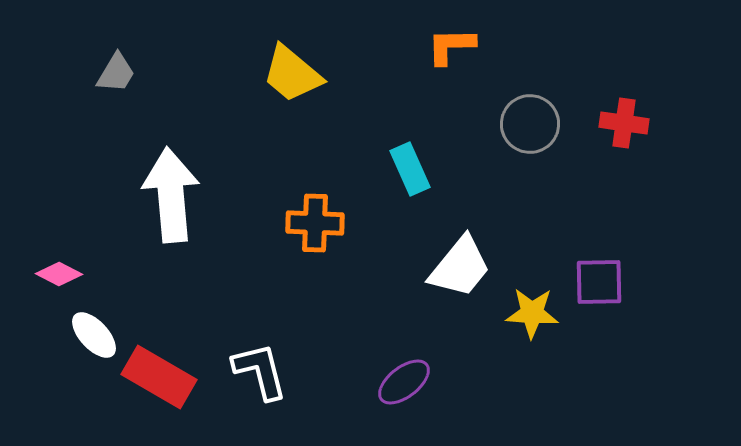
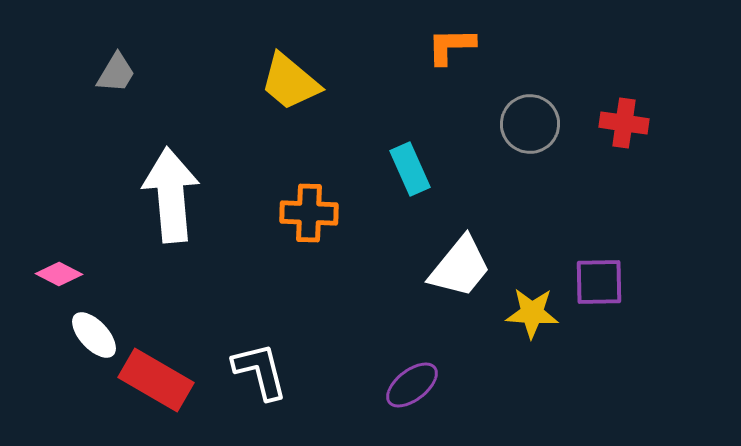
yellow trapezoid: moved 2 px left, 8 px down
orange cross: moved 6 px left, 10 px up
red rectangle: moved 3 px left, 3 px down
purple ellipse: moved 8 px right, 3 px down
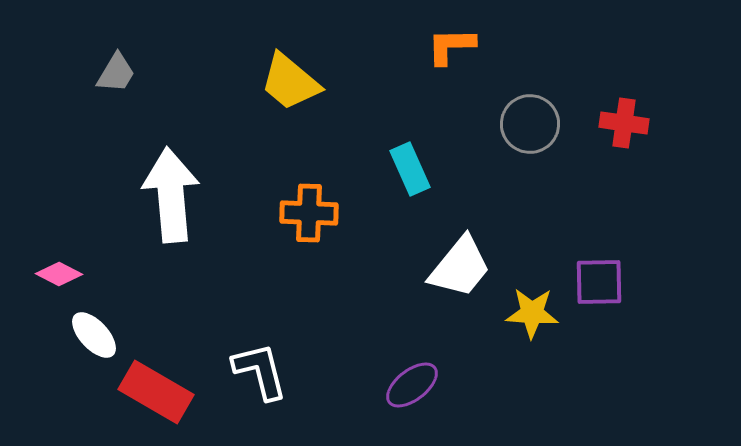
red rectangle: moved 12 px down
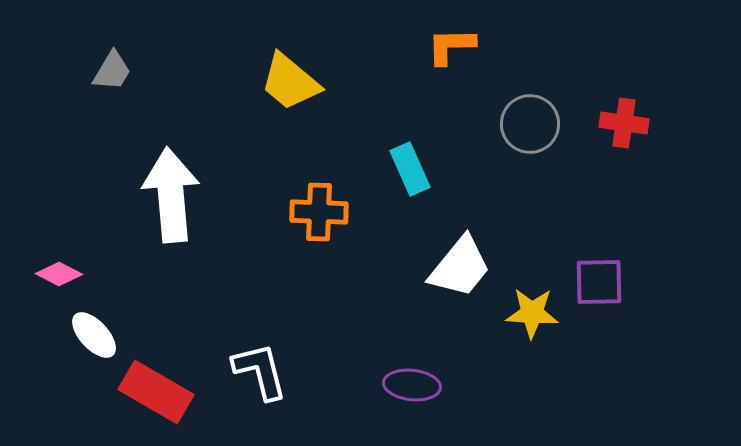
gray trapezoid: moved 4 px left, 2 px up
orange cross: moved 10 px right, 1 px up
purple ellipse: rotated 44 degrees clockwise
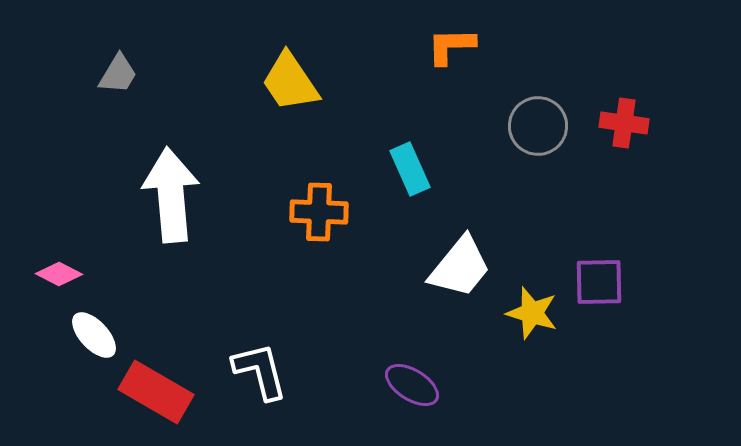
gray trapezoid: moved 6 px right, 3 px down
yellow trapezoid: rotated 16 degrees clockwise
gray circle: moved 8 px right, 2 px down
yellow star: rotated 14 degrees clockwise
purple ellipse: rotated 26 degrees clockwise
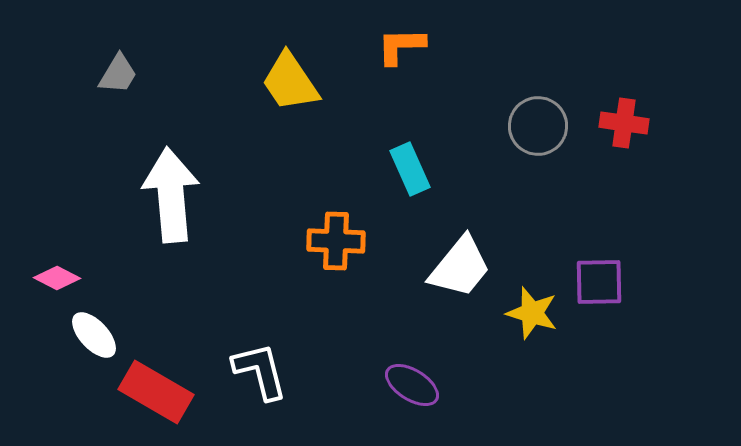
orange L-shape: moved 50 px left
orange cross: moved 17 px right, 29 px down
pink diamond: moved 2 px left, 4 px down
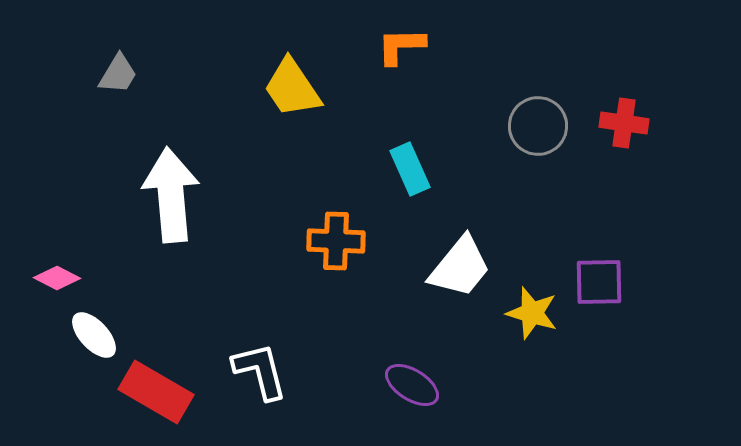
yellow trapezoid: moved 2 px right, 6 px down
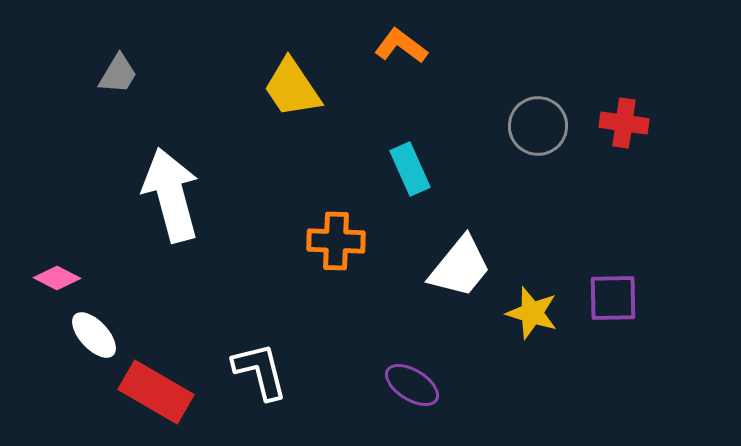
orange L-shape: rotated 38 degrees clockwise
white arrow: rotated 10 degrees counterclockwise
purple square: moved 14 px right, 16 px down
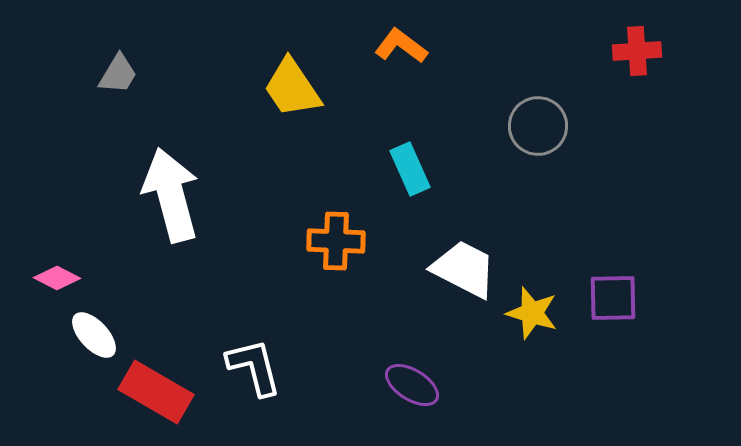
red cross: moved 13 px right, 72 px up; rotated 12 degrees counterclockwise
white trapezoid: moved 4 px right, 2 px down; rotated 102 degrees counterclockwise
white L-shape: moved 6 px left, 4 px up
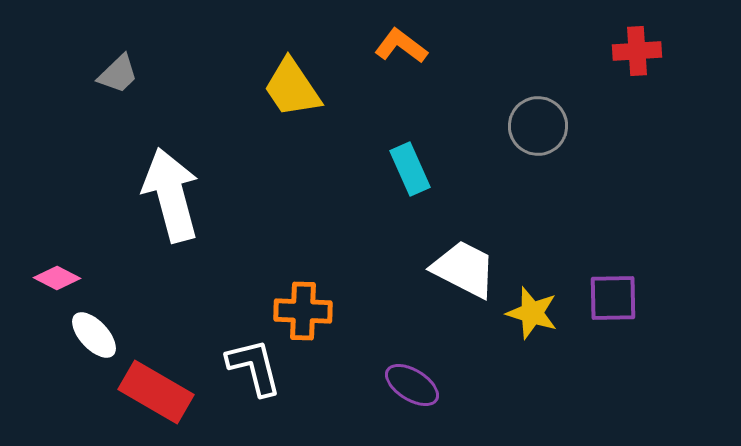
gray trapezoid: rotated 15 degrees clockwise
orange cross: moved 33 px left, 70 px down
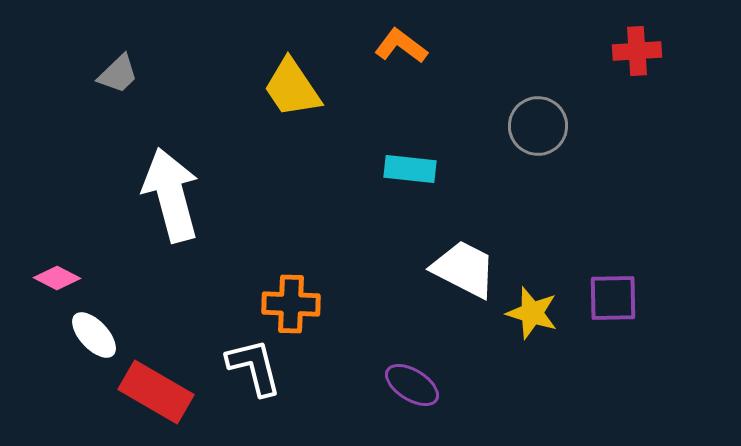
cyan rectangle: rotated 60 degrees counterclockwise
orange cross: moved 12 px left, 7 px up
